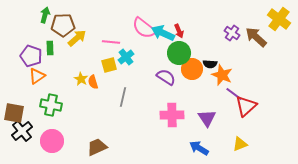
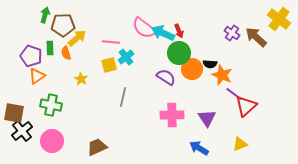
orange semicircle: moved 27 px left, 29 px up
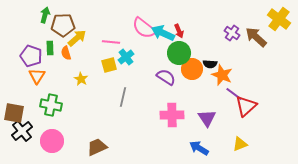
orange triangle: rotated 24 degrees counterclockwise
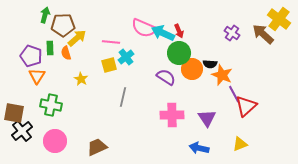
pink semicircle: rotated 15 degrees counterclockwise
brown arrow: moved 7 px right, 3 px up
purple line: rotated 24 degrees clockwise
pink circle: moved 3 px right
blue arrow: rotated 18 degrees counterclockwise
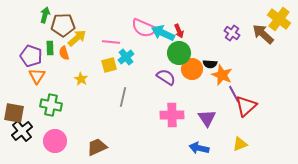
orange semicircle: moved 2 px left
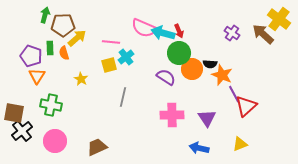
cyan arrow: rotated 10 degrees counterclockwise
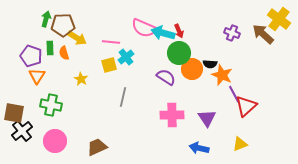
green arrow: moved 1 px right, 4 px down
purple cross: rotated 14 degrees counterclockwise
yellow arrow: rotated 72 degrees clockwise
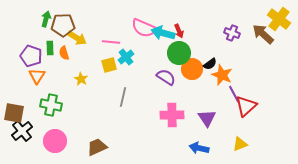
black semicircle: rotated 40 degrees counterclockwise
